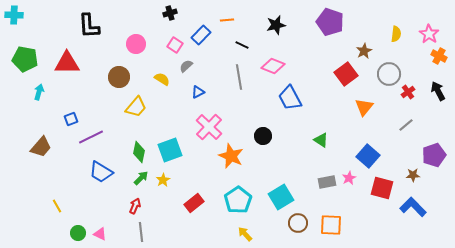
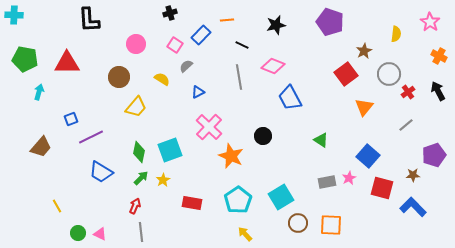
black L-shape at (89, 26): moved 6 px up
pink star at (429, 34): moved 1 px right, 12 px up
red rectangle at (194, 203): moved 2 px left; rotated 48 degrees clockwise
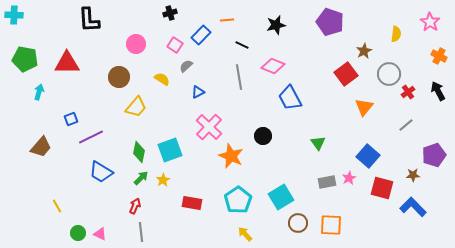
green triangle at (321, 140): moved 3 px left, 3 px down; rotated 21 degrees clockwise
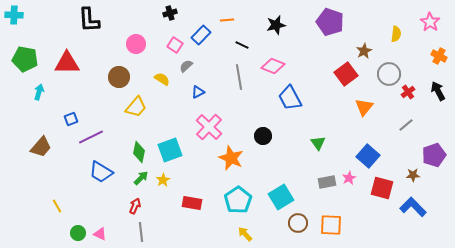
orange star at (231, 156): moved 2 px down
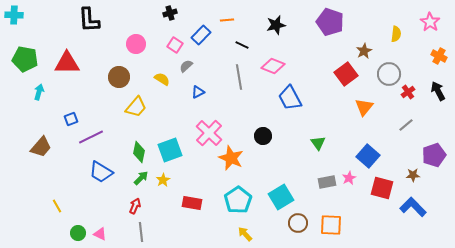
pink cross at (209, 127): moved 6 px down
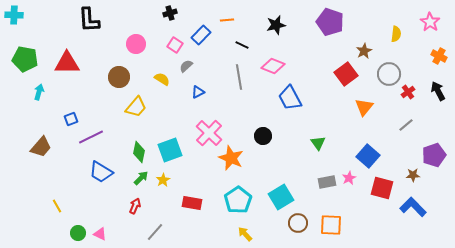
gray line at (141, 232): moved 14 px right; rotated 48 degrees clockwise
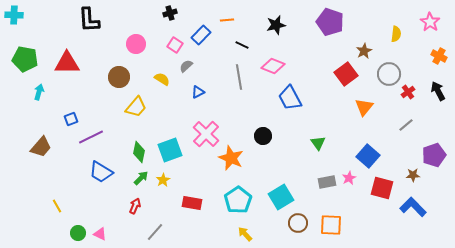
pink cross at (209, 133): moved 3 px left, 1 px down
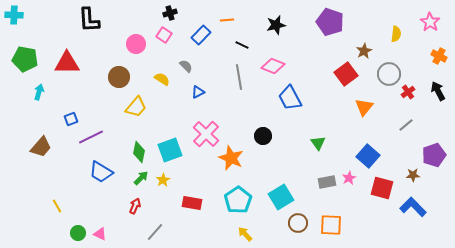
pink square at (175, 45): moved 11 px left, 10 px up
gray semicircle at (186, 66): rotated 88 degrees clockwise
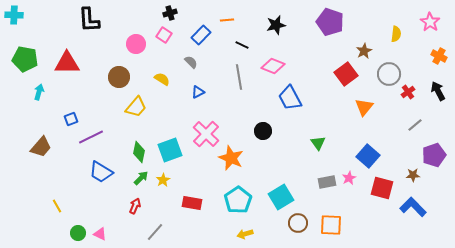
gray semicircle at (186, 66): moved 5 px right, 4 px up
gray line at (406, 125): moved 9 px right
black circle at (263, 136): moved 5 px up
yellow arrow at (245, 234): rotated 63 degrees counterclockwise
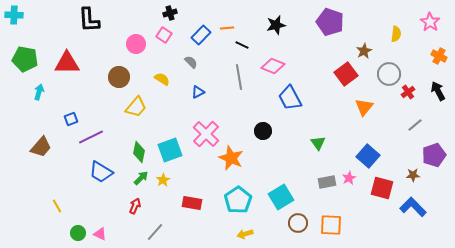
orange line at (227, 20): moved 8 px down
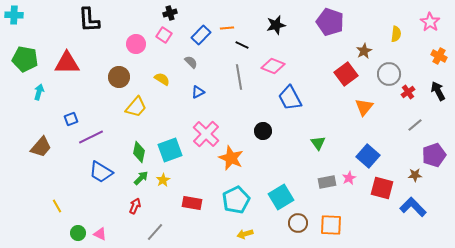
brown star at (413, 175): moved 2 px right
cyan pentagon at (238, 200): moved 2 px left; rotated 8 degrees clockwise
